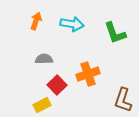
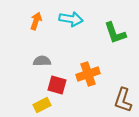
cyan arrow: moved 1 px left, 5 px up
gray semicircle: moved 2 px left, 2 px down
red square: rotated 30 degrees counterclockwise
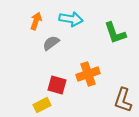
gray semicircle: moved 9 px right, 18 px up; rotated 36 degrees counterclockwise
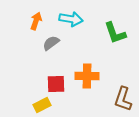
orange cross: moved 1 px left, 2 px down; rotated 20 degrees clockwise
red square: moved 1 px left, 1 px up; rotated 18 degrees counterclockwise
brown L-shape: moved 1 px up
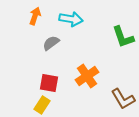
orange arrow: moved 1 px left, 5 px up
green L-shape: moved 8 px right, 4 px down
orange cross: rotated 35 degrees counterclockwise
red square: moved 7 px left, 1 px up; rotated 12 degrees clockwise
brown L-shape: rotated 50 degrees counterclockwise
yellow rectangle: rotated 30 degrees counterclockwise
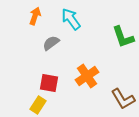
cyan arrow: rotated 135 degrees counterclockwise
yellow rectangle: moved 4 px left
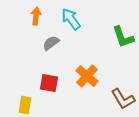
orange arrow: moved 1 px right; rotated 12 degrees counterclockwise
orange cross: rotated 15 degrees counterclockwise
yellow rectangle: moved 13 px left; rotated 24 degrees counterclockwise
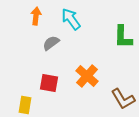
green L-shape: rotated 20 degrees clockwise
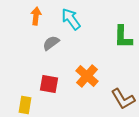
red square: moved 1 px down
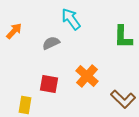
orange arrow: moved 22 px left, 15 px down; rotated 36 degrees clockwise
gray semicircle: rotated 12 degrees clockwise
brown L-shape: rotated 15 degrees counterclockwise
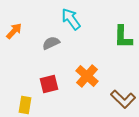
red square: rotated 24 degrees counterclockwise
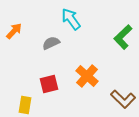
green L-shape: rotated 45 degrees clockwise
